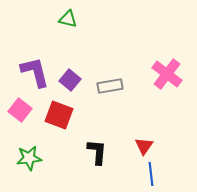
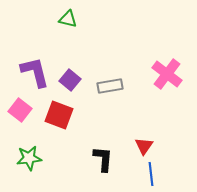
black L-shape: moved 6 px right, 7 px down
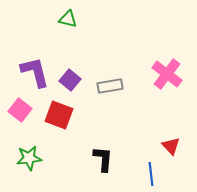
red triangle: moved 27 px right; rotated 18 degrees counterclockwise
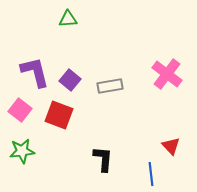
green triangle: rotated 18 degrees counterclockwise
green star: moved 7 px left, 7 px up
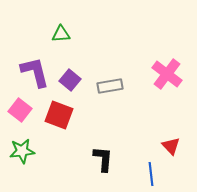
green triangle: moved 7 px left, 15 px down
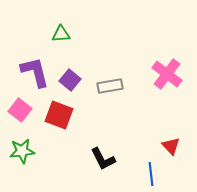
black L-shape: rotated 148 degrees clockwise
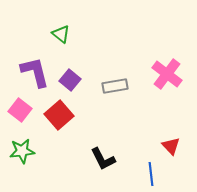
green triangle: rotated 42 degrees clockwise
gray rectangle: moved 5 px right
red square: rotated 28 degrees clockwise
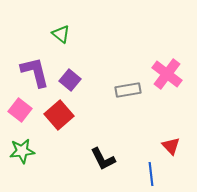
gray rectangle: moved 13 px right, 4 px down
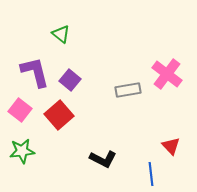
black L-shape: rotated 36 degrees counterclockwise
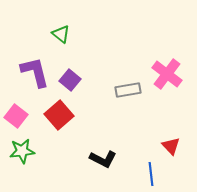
pink square: moved 4 px left, 6 px down
